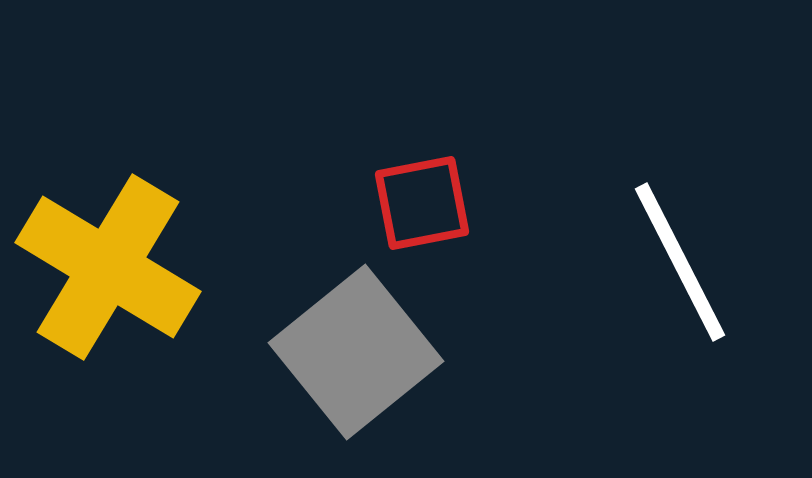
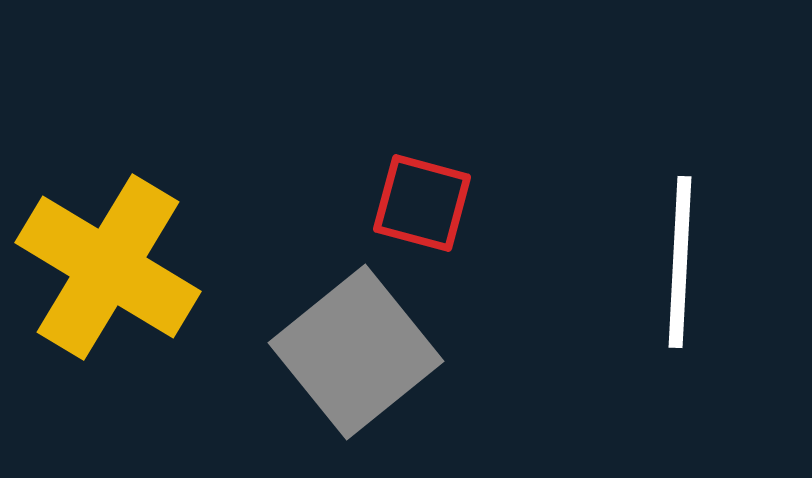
red square: rotated 26 degrees clockwise
white line: rotated 30 degrees clockwise
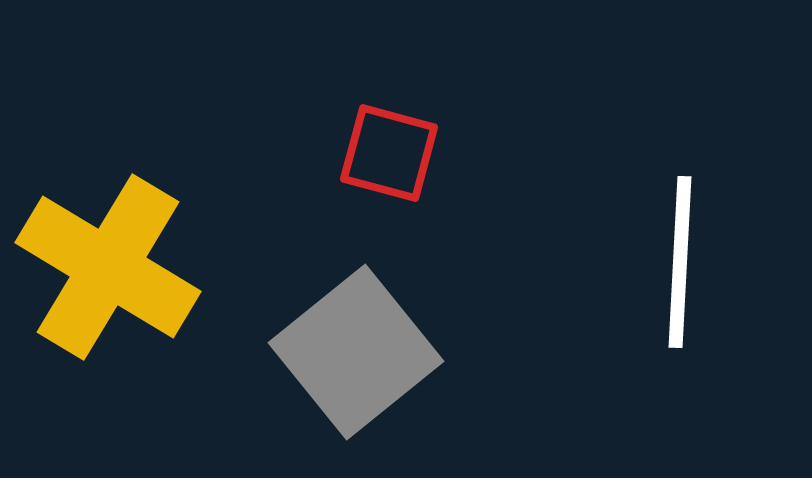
red square: moved 33 px left, 50 px up
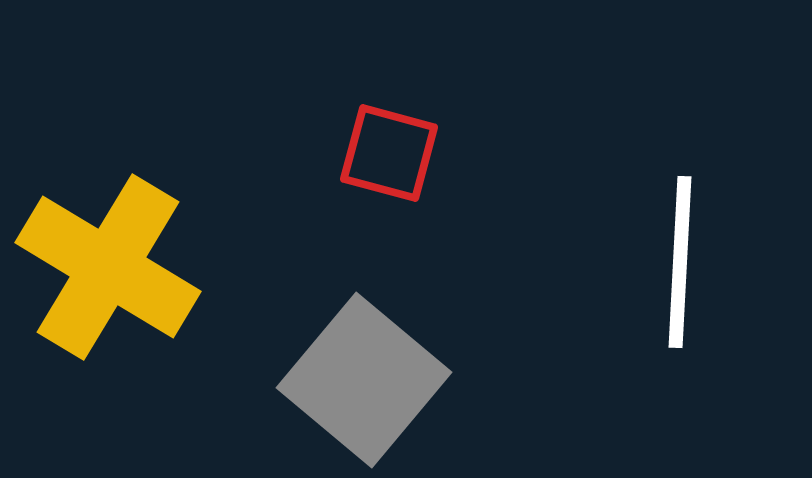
gray square: moved 8 px right, 28 px down; rotated 11 degrees counterclockwise
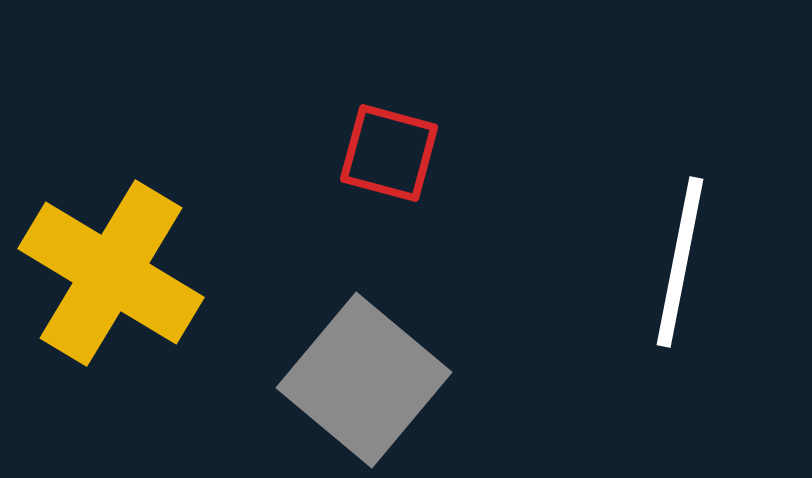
white line: rotated 8 degrees clockwise
yellow cross: moved 3 px right, 6 px down
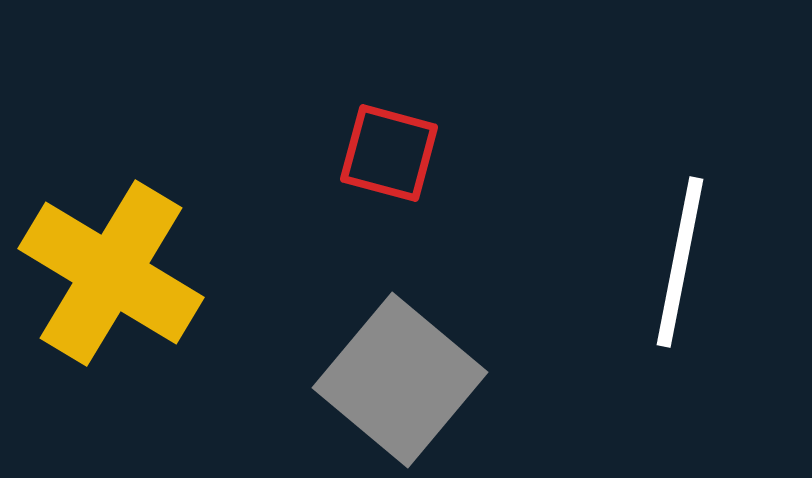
gray square: moved 36 px right
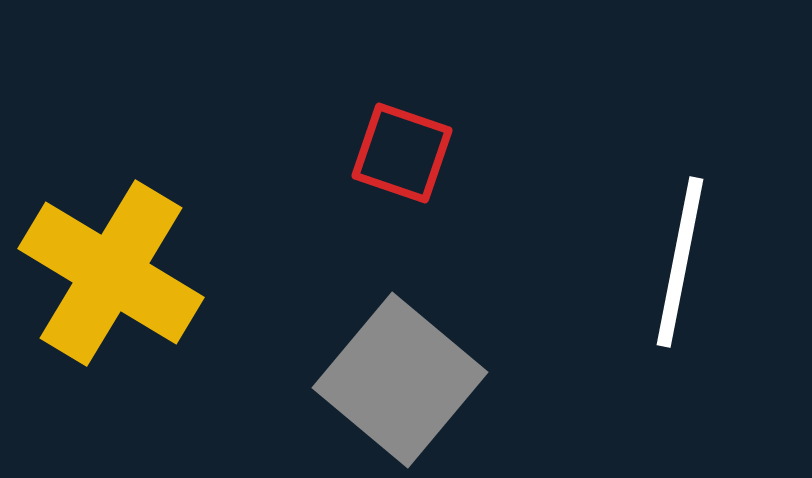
red square: moved 13 px right; rotated 4 degrees clockwise
